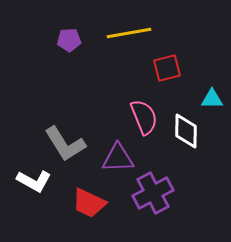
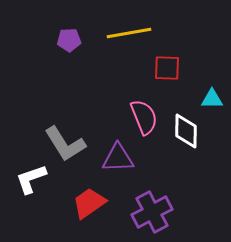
red square: rotated 16 degrees clockwise
white L-shape: moved 3 px left, 2 px up; rotated 132 degrees clockwise
purple cross: moved 1 px left, 19 px down
red trapezoid: rotated 120 degrees clockwise
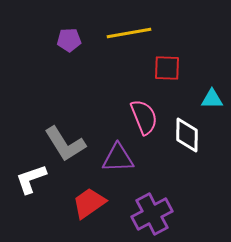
white diamond: moved 1 px right, 4 px down
purple cross: moved 2 px down
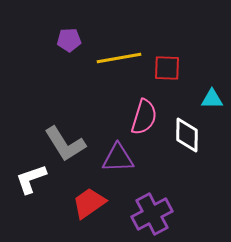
yellow line: moved 10 px left, 25 px down
pink semicircle: rotated 39 degrees clockwise
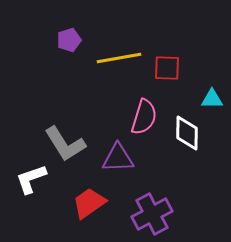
purple pentagon: rotated 15 degrees counterclockwise
white diamond: moved 2 px up
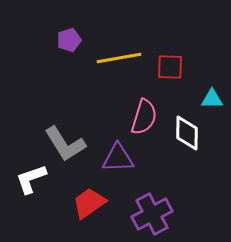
red square: moved 3 px right, 1 px up
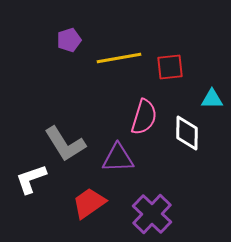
red square: rotated 8 degrees counterclockwise
purple cross: rotated 18 degrees counterclockwise
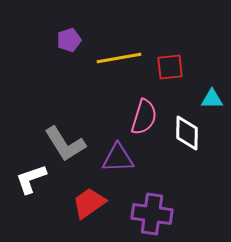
purple cross: rotated 36 degrees counterclockwise
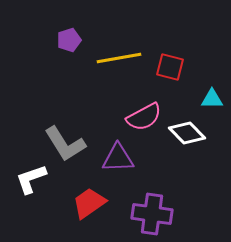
red square: rotated 20 degrees clockwise
pink semicircle: rotated 45 degrees clockwise
white diamond: rotated 45 degrees counterclockwise
